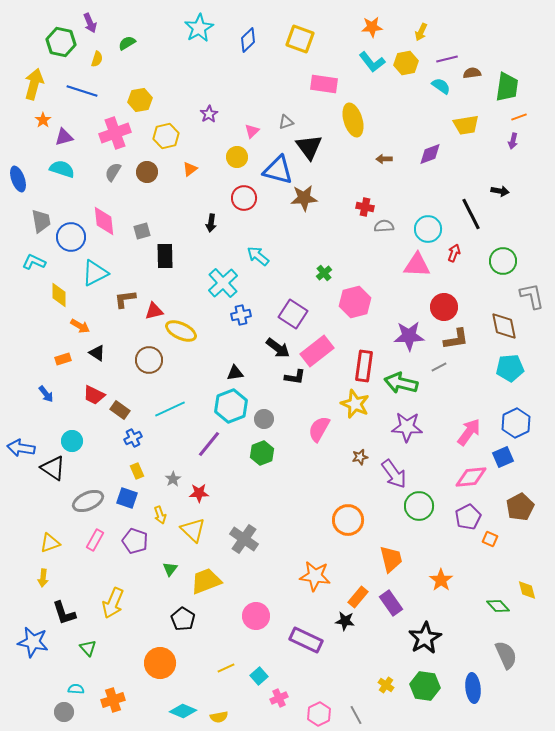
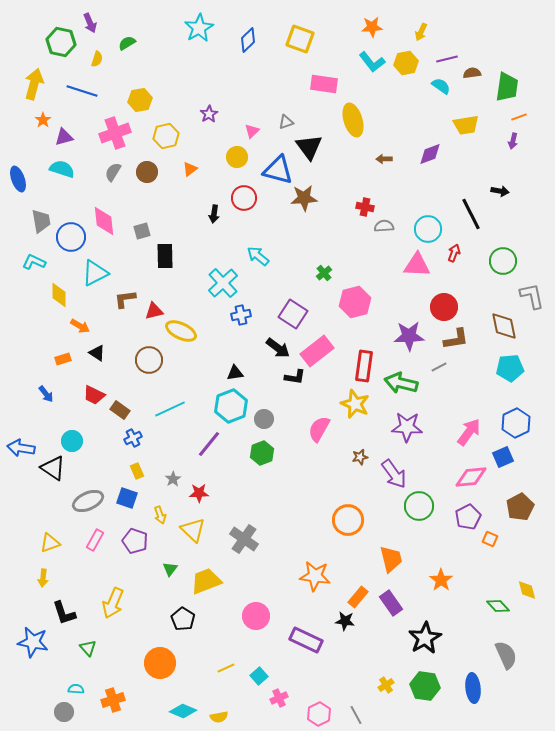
black arrow at (211, 223): moved 3 px right, 9 px up
yellow cross at (386, 685): rotated 21 degrees clockwise
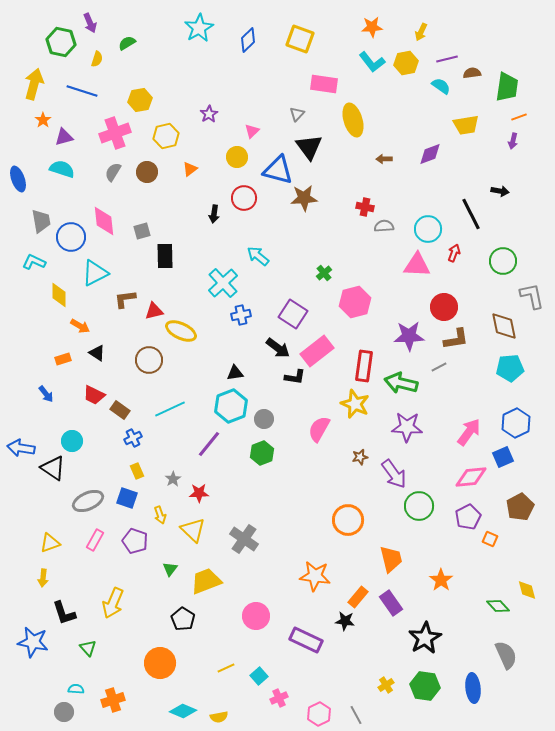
gray triangle at (286, 122): moved 11 px right, 8 px up; rotated 28 degrees counterclockwise
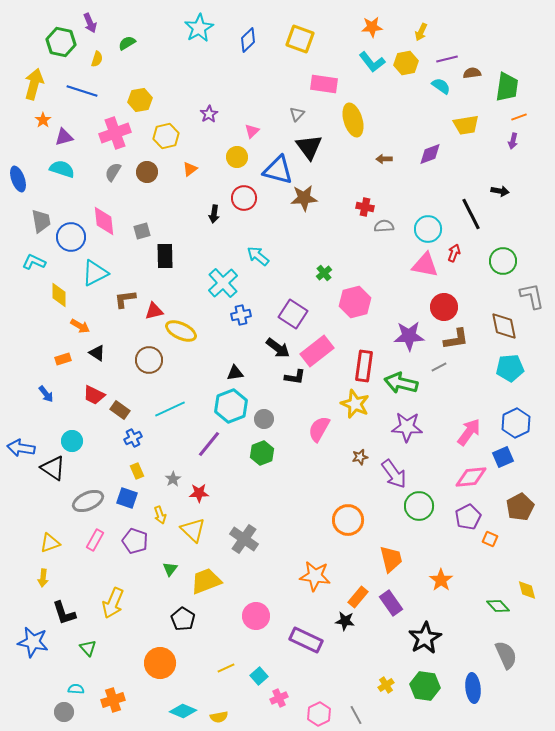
pink triangle at (417, 265): moved 8 px right; rotated 8 degrees clockwise
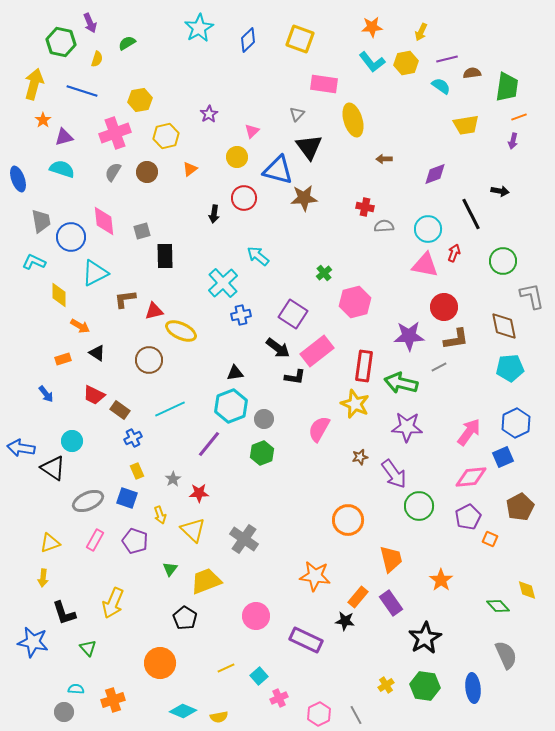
purple diamond at (430, 154): moved 5 px right, 20 px down
black pentagon at (183, 619): moved 2 px right, 1 px up
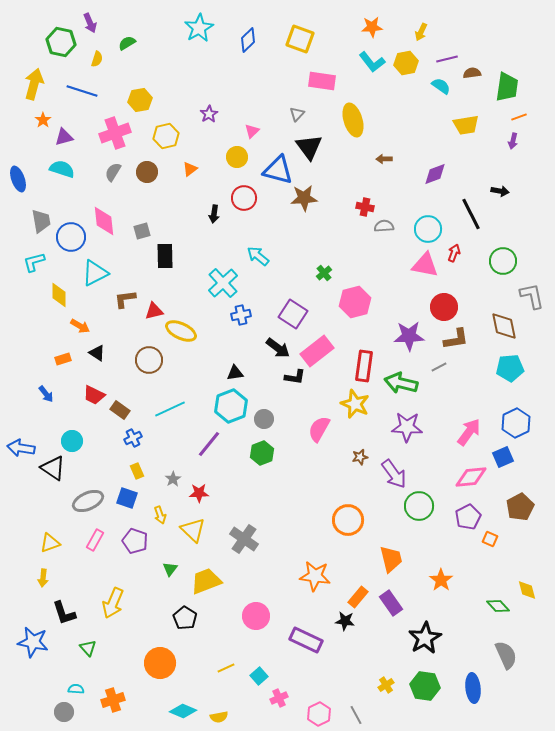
pink rectangle at (324, 84): moved 2 px left, 3 px up
cyan L-shape at (34, 262): rotated 40 degrees counterclockwise
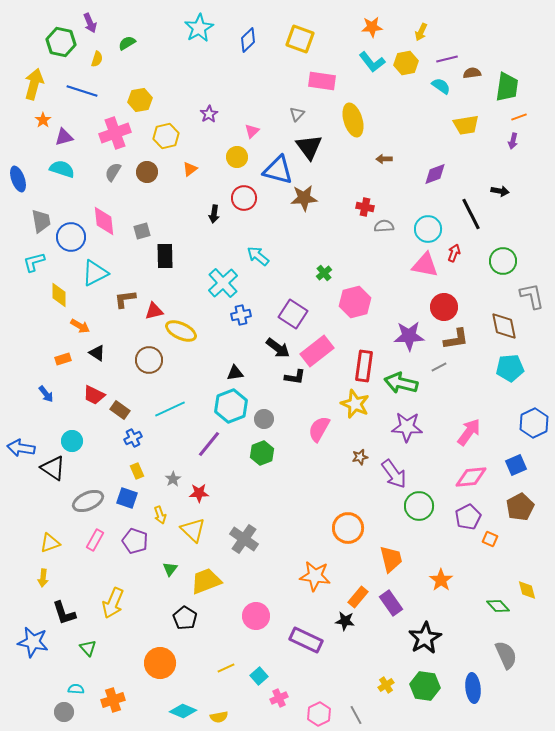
blue hexagon at (516, 423): moved 18 px right
blue square at (503, 457): moved 13 px right, 8 px down
orange circle at (348, 520): moved 8 px down
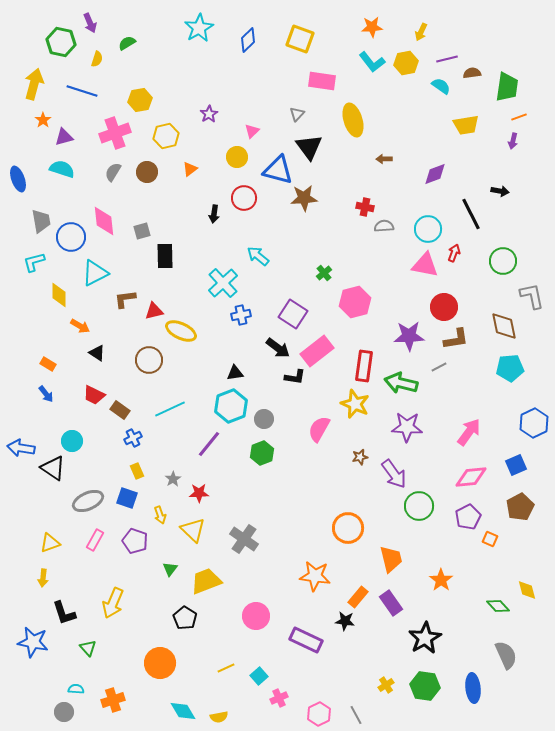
orange rectangle at (63, 359): moved 15 px left, 5 px down; rotated 49 degrees clockwise
cyan diamond at (183, 711): rotated 36 degrees clockwise
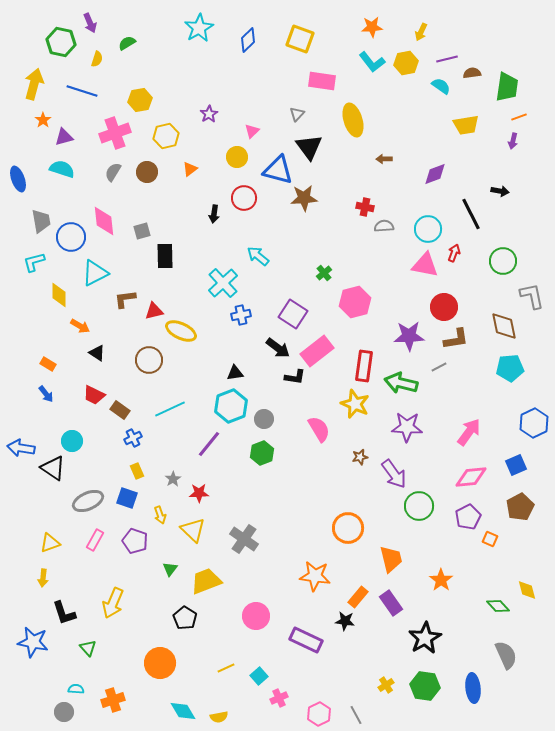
pink semicircle at (319, 429): rotated 120 degrees clockwise
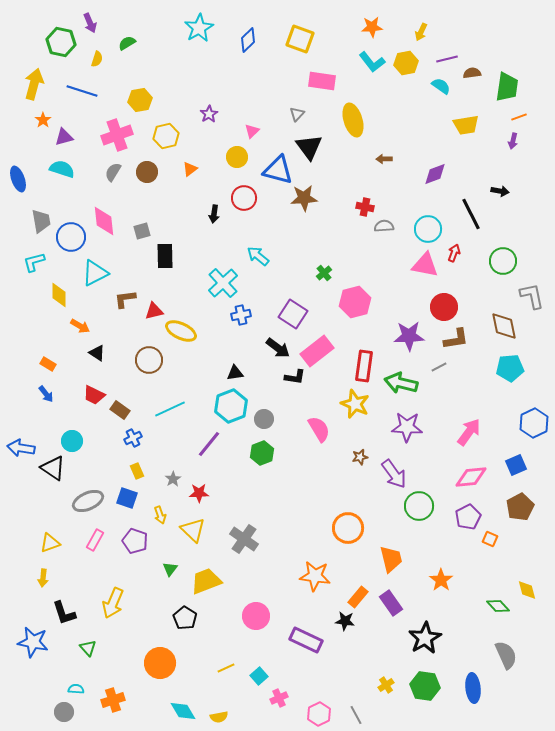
pink cross at (115, 133): moved 2 px right, 2 px down
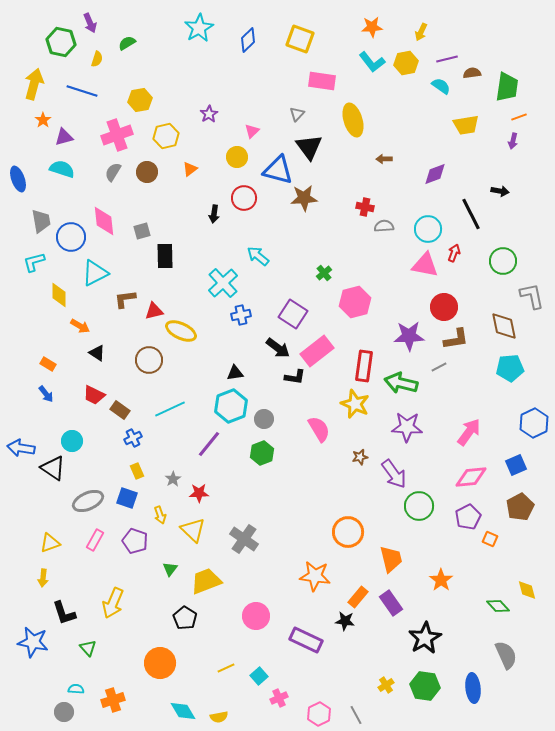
orange circle at (348, 528): moved 4 px down
